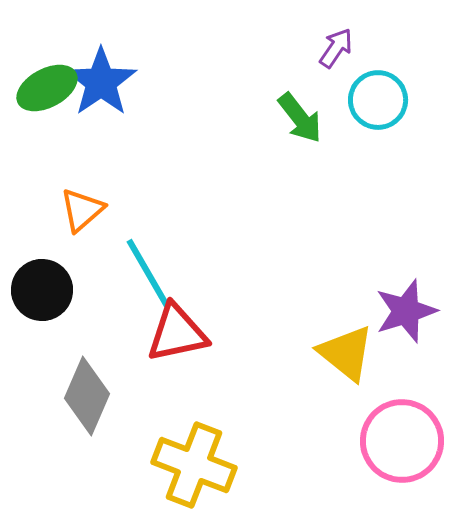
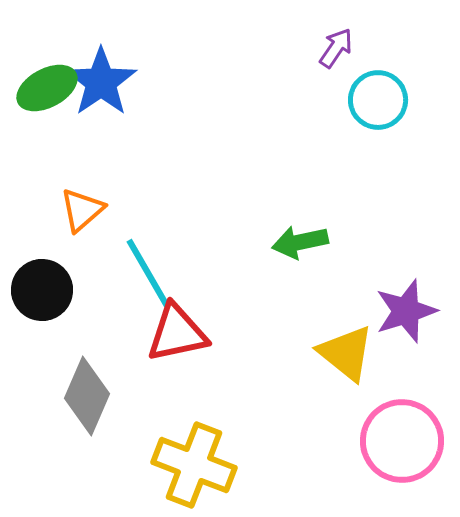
green arrow: moved 124 px down; rotated 116 degrees clockwise
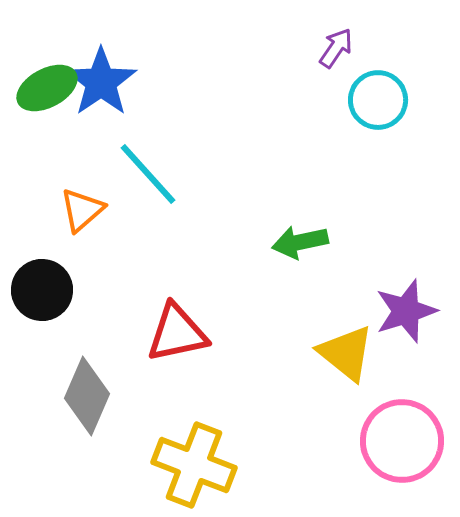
cyan line: moved 99 px up; rotated 12 degrees counterclockwise
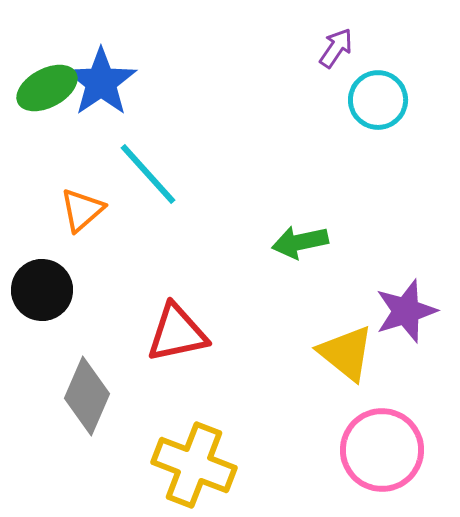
pink circle: moved 20 px left, 9 px down
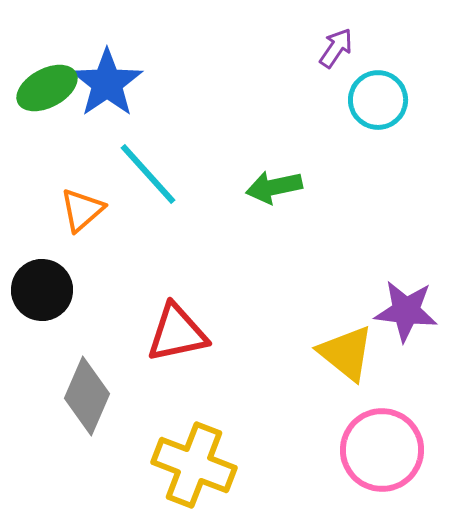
blue star: moved 6 px right, 1 px down
green arrow: moved 26 px left, 55 px up
purple star: rotated 24 degrees clockwise
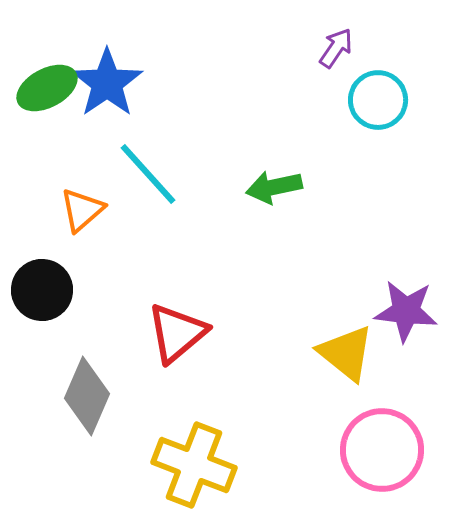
red triangle: rotated 28 degrees counterclockwise
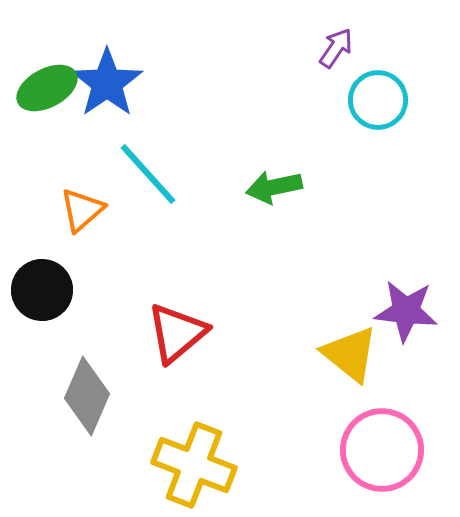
yellow triangle: moved 4 px right, 1 px down
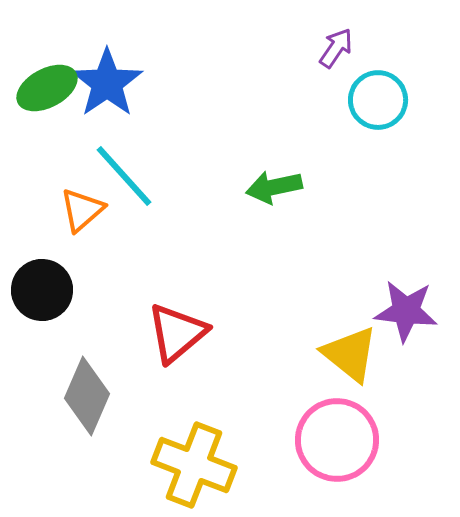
cyan line: moved 24 px left, 2 px down
pink circle: moved 45 px left, 10 px up
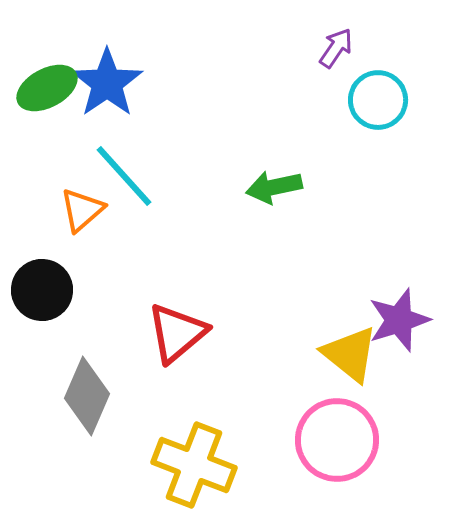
purple star: moved 7 px left, 9 px down; rotated 24 degrees counterclockwise
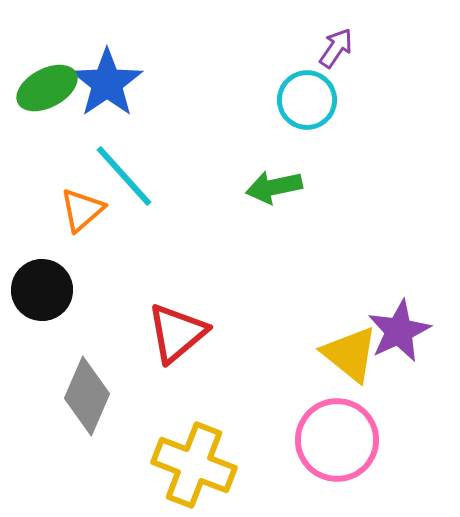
cyan circle: moved 71 px left
purple star: moved 11 px down; rotated 8 degrees counterclockwise
